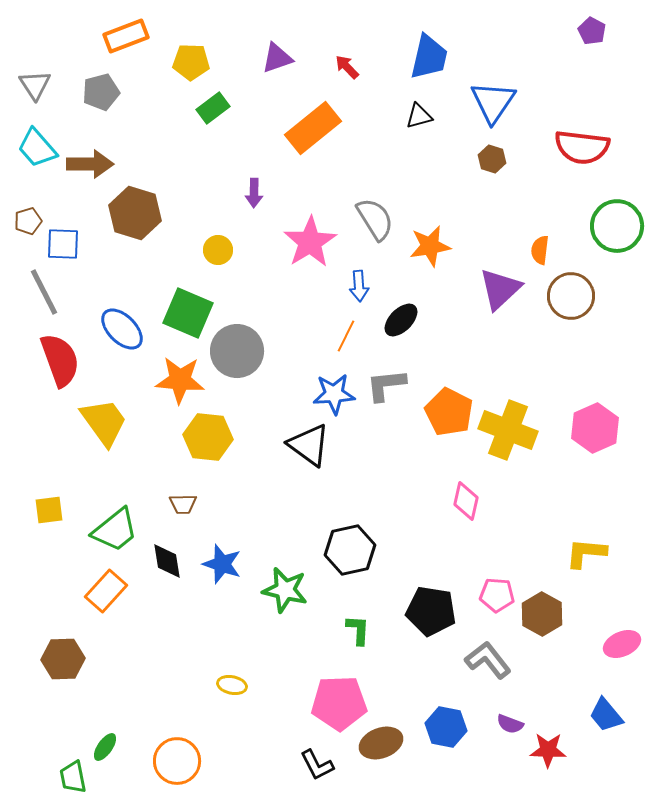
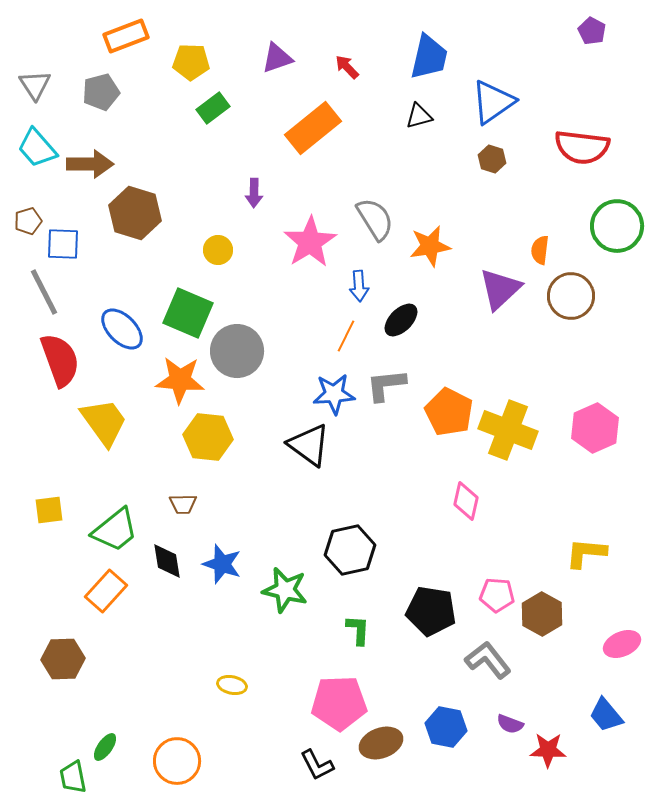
blue triangle at (493, 102): rotated 21 degrees clockwise
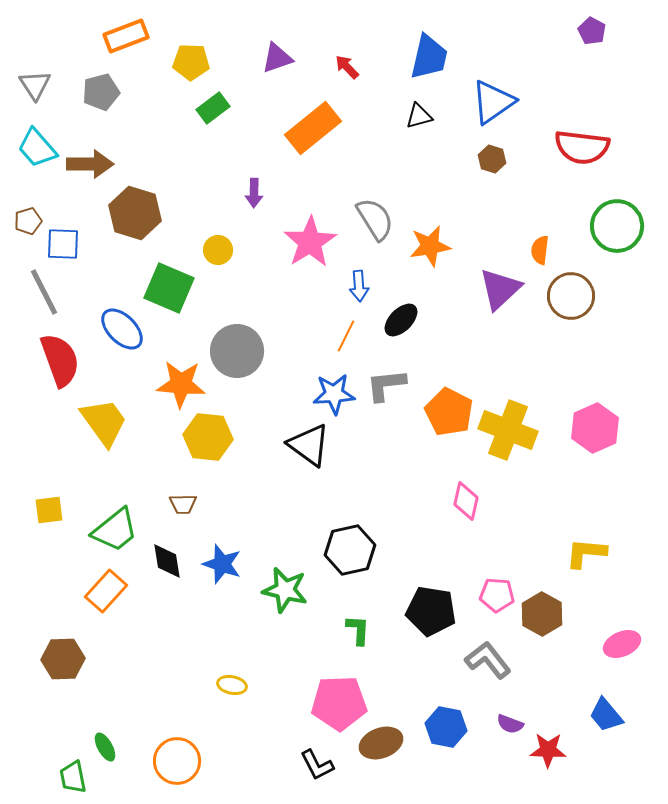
green square at (188, 313): moved 19 px left, 25 px up
orange star at (180, 380): moved 1 px right, 4 px down
green ellipse at (105, 747): rotated 64 degrees counterclockwise
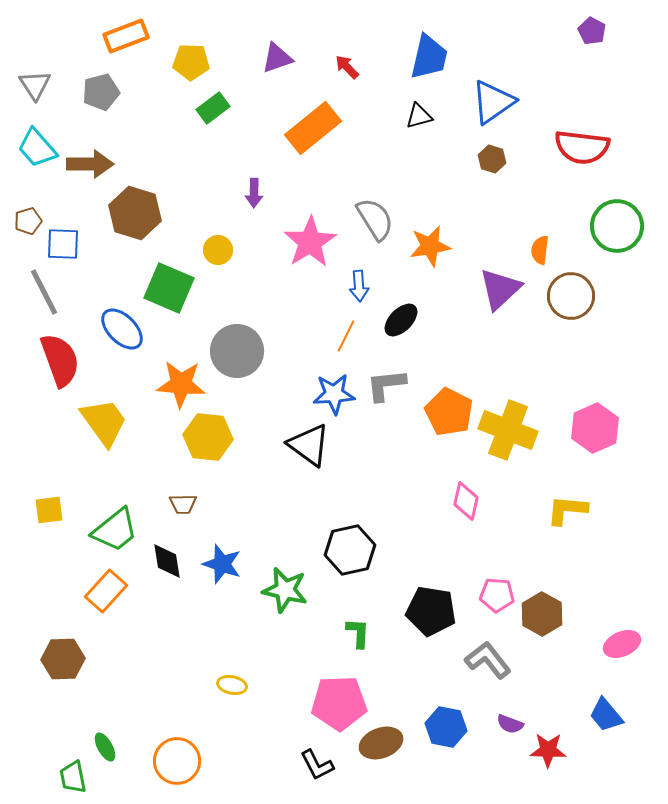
yellow L-shape at (586, 553): moved 19 px left, 43 px up
green L-shape at (358, 630): moved 3 px down
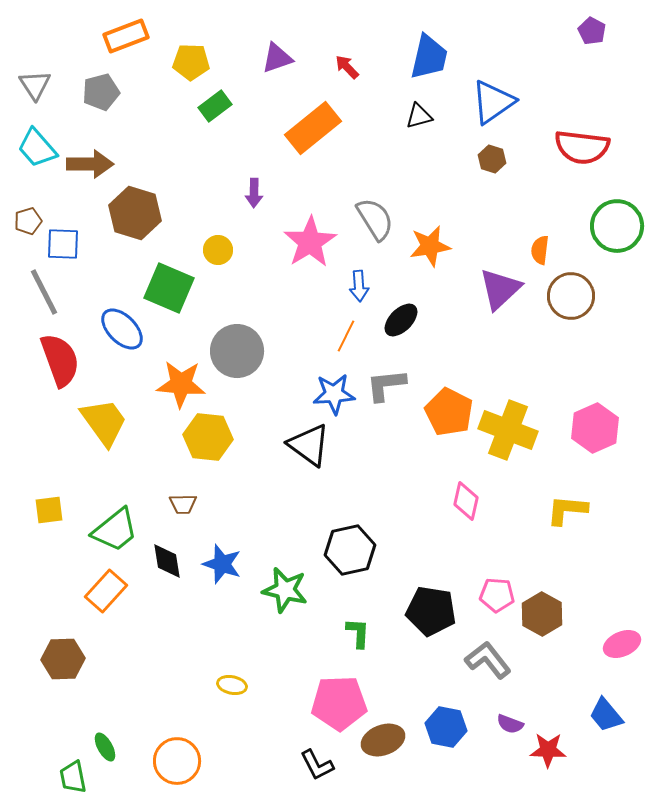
green rectangle at (213, 108): moved 2 px right, 2 px up
brown ellipse at (381, 743): moved 2 px right, 3 px up
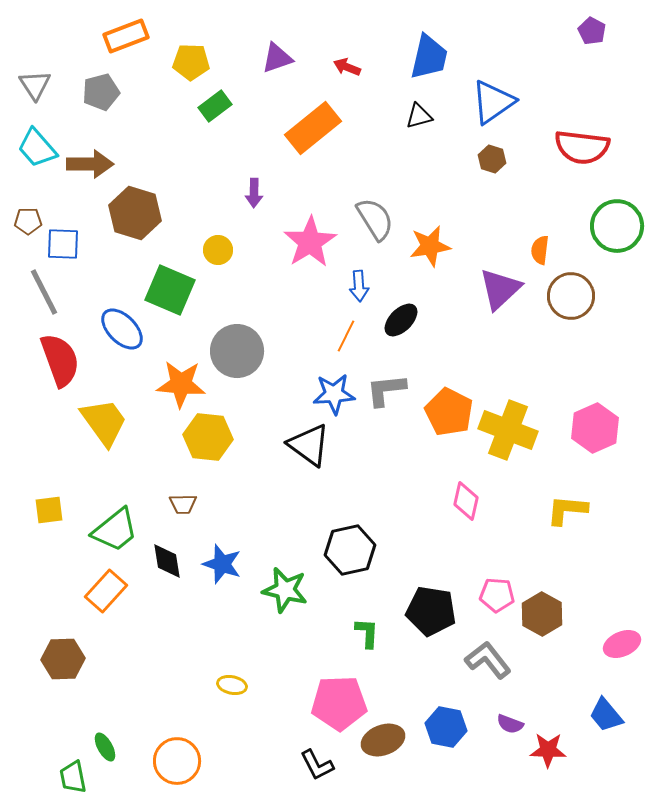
red arrow at (347, 67): rotated 24 degrees counterclockwise
brown pentagon at (28, 221): rotated 16 degrees clockwise
green square at (169, 288): moved 1 px right, 2 px down
gray L-shape at (386, 385): moved 5 px down
green L-shape at (358, 633): moved 9 px right
